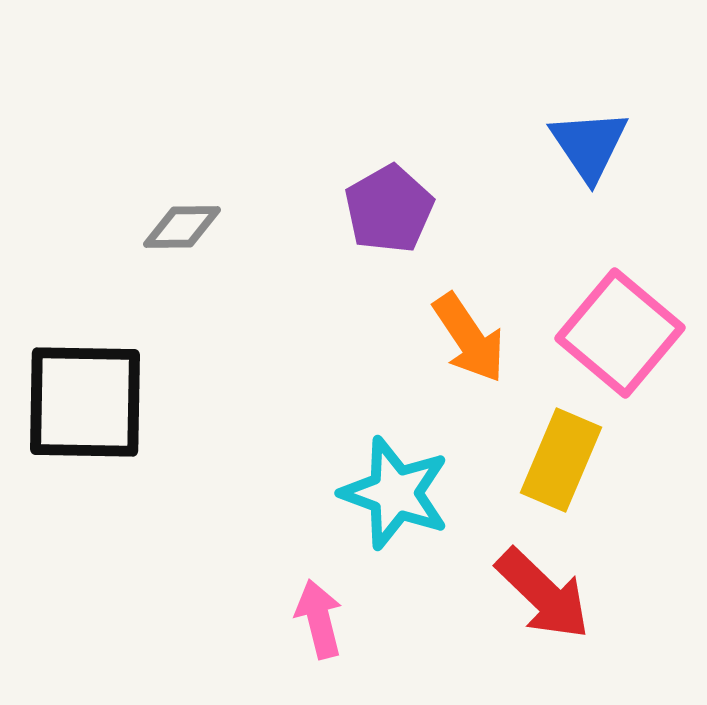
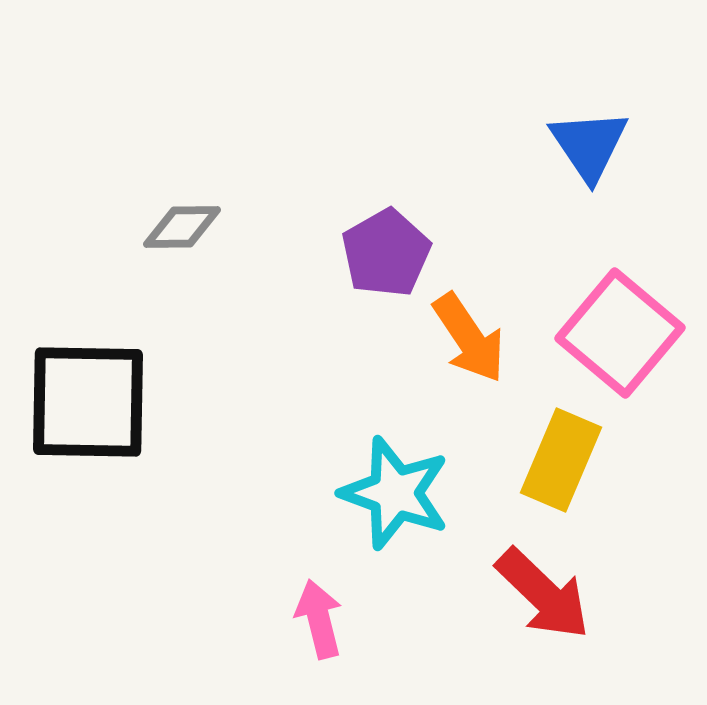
purple pentagon: moved 3 px left, 44 px down
black square: moved 3 px right
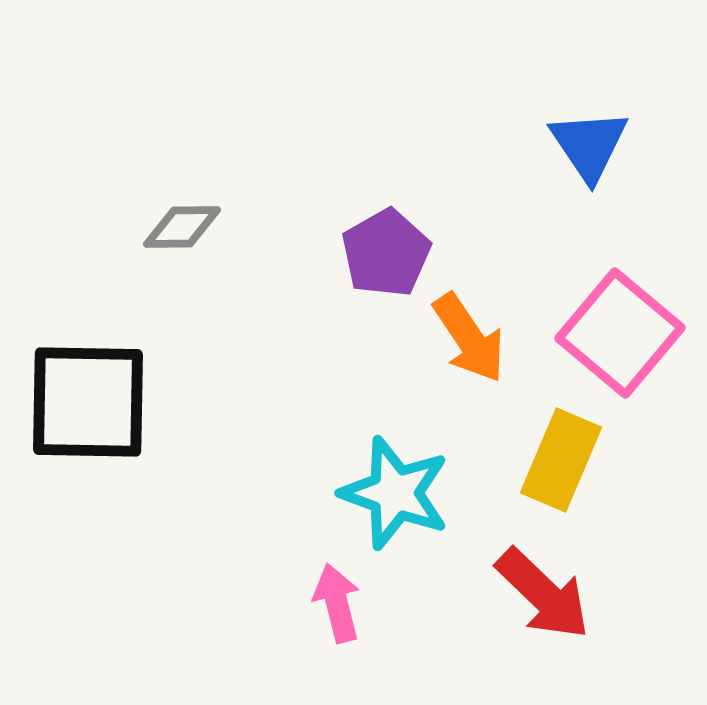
pink arrow: moved 18 px right, 16 px up
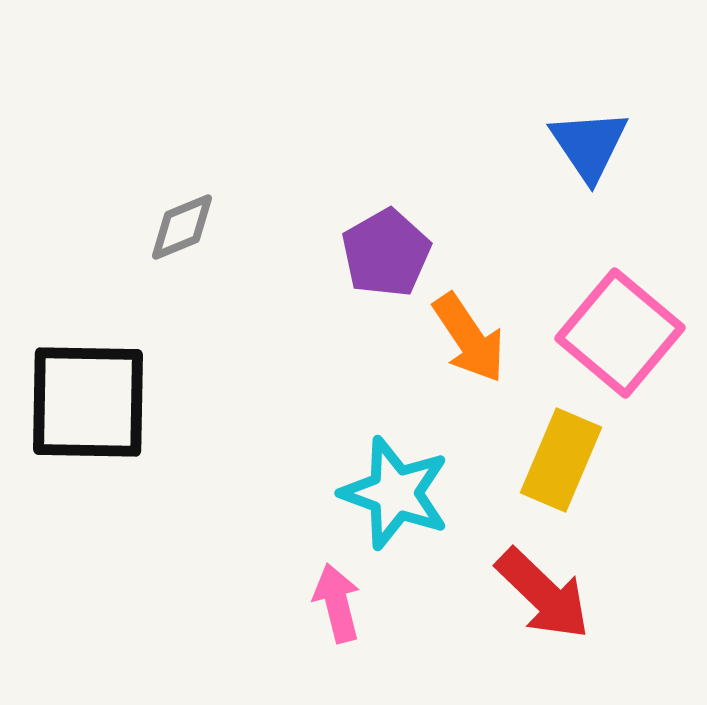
gray diamond: rotated 22 degrees counterclockwise
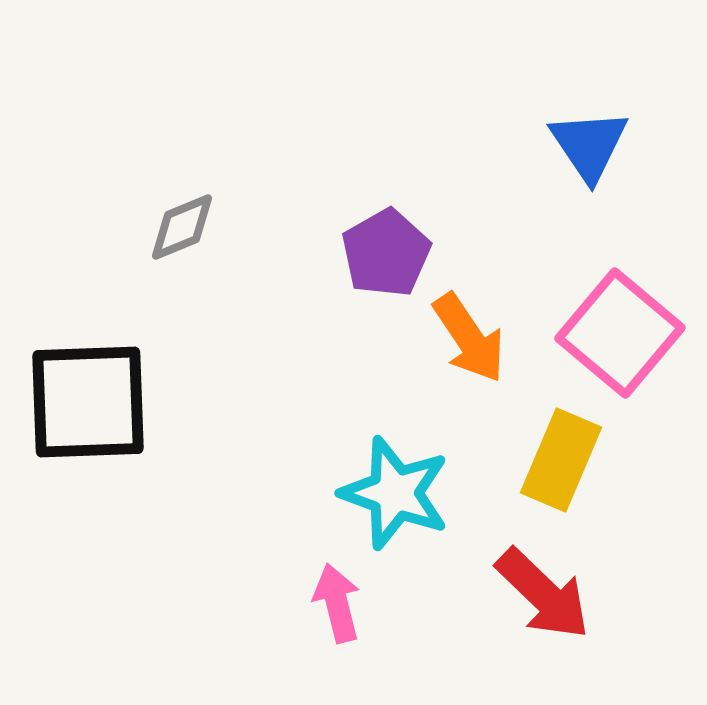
black square: rotated 3 degrees counterclockwise
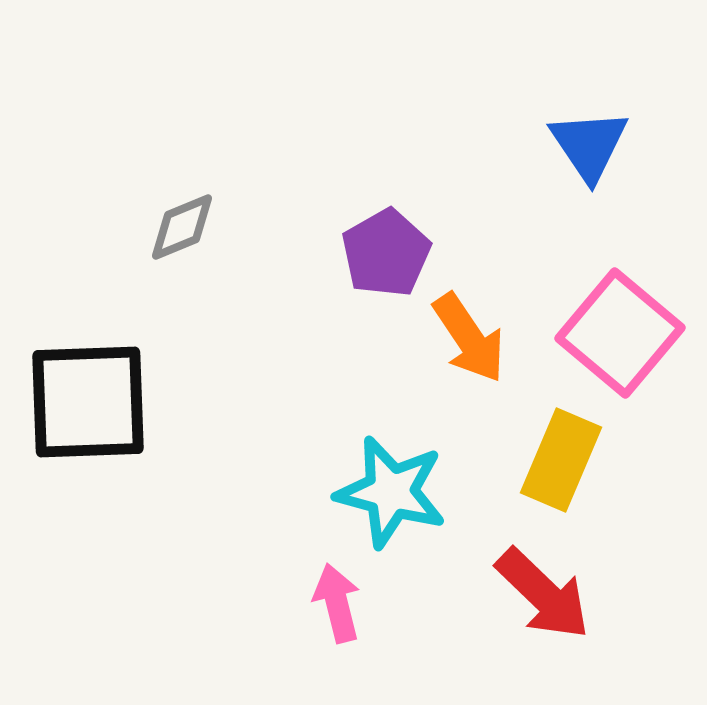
cyan star: moved 4 px left, 1 px up; rotated 5 degrees counterclockwise
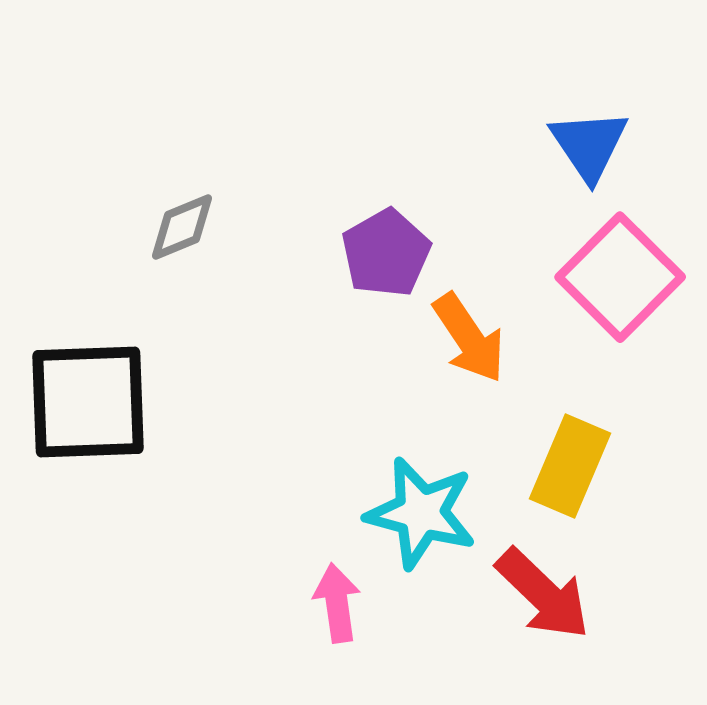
pink square: moved 56 px up; rotated 5 degrees clockwise
yellow rectangle: moved 9 px right, 6 px down
cyan star: moved 30 px right, 21 px down
pink arrow: rotated 6 degrees clockwise
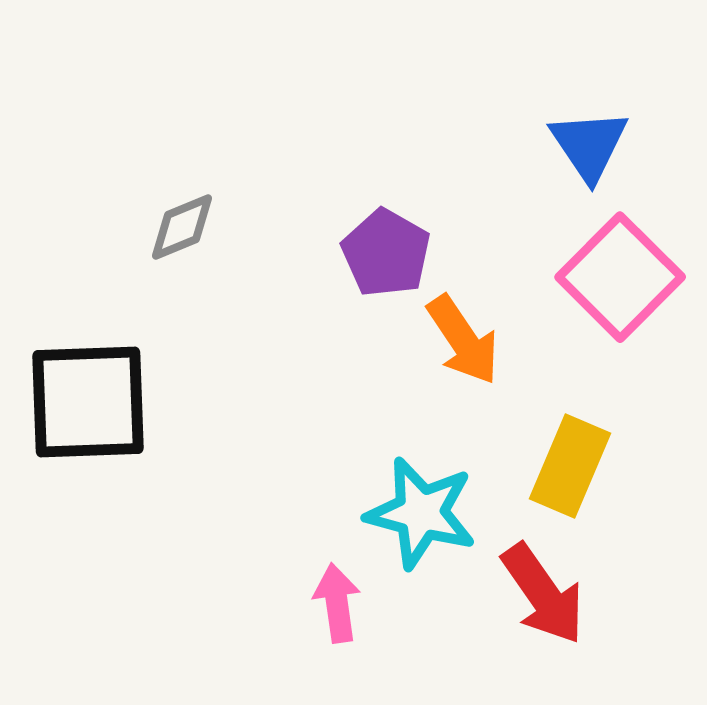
purple pentagon: rotated 12 degrees counterclockwise
orange arrow: moved 6 px left, 2 px down
red arrow: rotated 11 degrees clockwise
